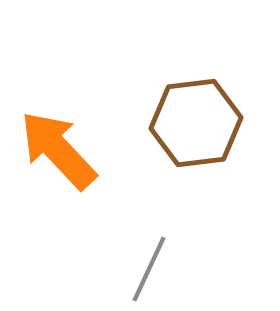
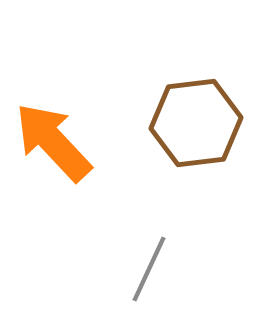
orange arrow: moved 5 px left, 8 px up
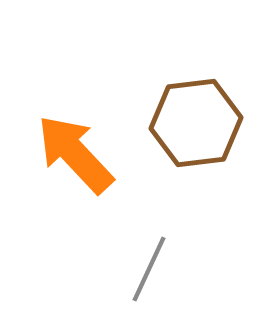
orange arrow: moved 22 px right, 12 px down
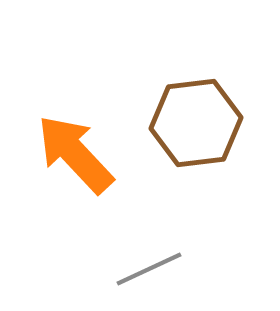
gray line: rotated 40 degrees clockwise
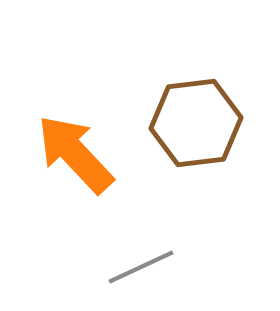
gray line: moved 8 px left, 2 px up
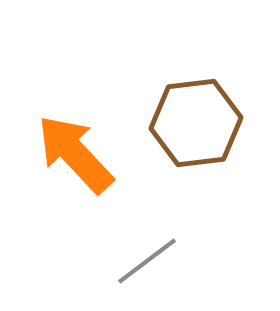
gray line: moved 6 px right, 6 px up; rotated 12 degrees counterclockwise
